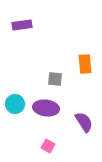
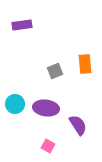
gray square: moved 8 px up; rotated 28 degrees counterclockwise
purple semicircle: moved 6 px left, 3 px down
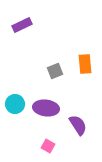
purple rectangle: rotated 18 degrees counterclockwise
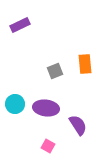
purple rectangle: moved 2 px left
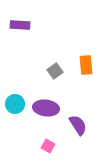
purple rectangle: rotated 30 degrees clockwise
orange rectangle: moved 1 px right, 1 px down
gray square: rotated 14 degrees counterclockwise
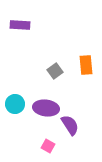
purple semicircle: moved 8 px left
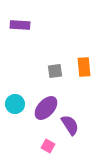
orange rectangle: moved 2 px left, 2 px down
gray square: rotated 28 degrees clockwise
purple ellipse: rotated 55 degrees counterclockwise
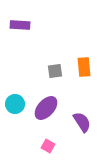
purple semicircle: moved 12 px right, 3 px up
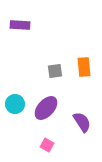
pink square: moved 1 px left, 1 px up
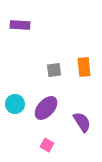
gray square: moved 1 px left, 1 px up
